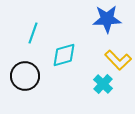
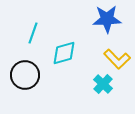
cyan diamond: moved 2 px up
yellow L-shape: moved 1 px left, 1 px up
black circle: moved 1 px up
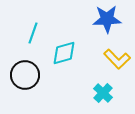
cyan cross: moved 9 px down
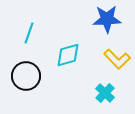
cyan line: moved 4 px left
cyan diamond: moved 4 px right, 2 px down
black circle: moved 1 px right, 1 px down
cyan cross: moved 2 px right
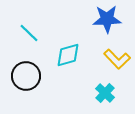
cyan line: rotated 65 degrees counterclockwise
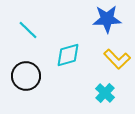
cyan line: moved 1 px left, 3 px up
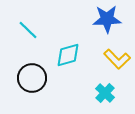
black circle: moved 6 px right, 2 px down
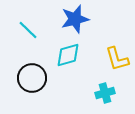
blue star: moved 32 px left; rotated 12 degrees counterclockwise
yellow L-shape: rotated 28 degrees clockwise
cyan cross: rotated 30 degrees clockwise
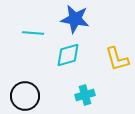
blue star: rotated 24 degrees clockwise
cyan line: moved 5 px right, 3 px down; rotated 40 degrees counterclockwise
black circle: moved 7 px left, 18 px down
cyan cross: moved 20 px left, 2 px down
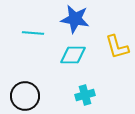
cyan diamond: moved 5 px right; rotated 16 degrees clockwise
yellow L-shape: moved 12 px up
